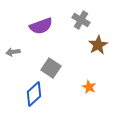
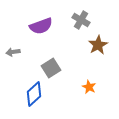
gray square: rotated 24 degrees clockwise
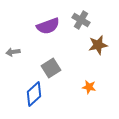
purple semicircle: moved 7 px right
brown star: rotated 18 degrees clockwise
orange star: rotated 16 degrees counterclockwise
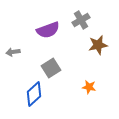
gray cross: rotated 30 degrees clockwise
purple semicircle: moved 4 px down
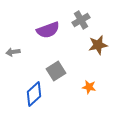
gray square: moved 5 px right, 3 px down
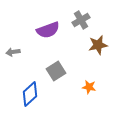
blue diamond: moved 4 px left
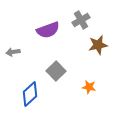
gray square: rotated 12 degrees counterclockwise
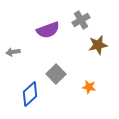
gray square: moved 3 px down
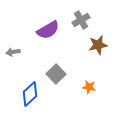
purple semicircle: rotated 10 degrees counterclockwise
